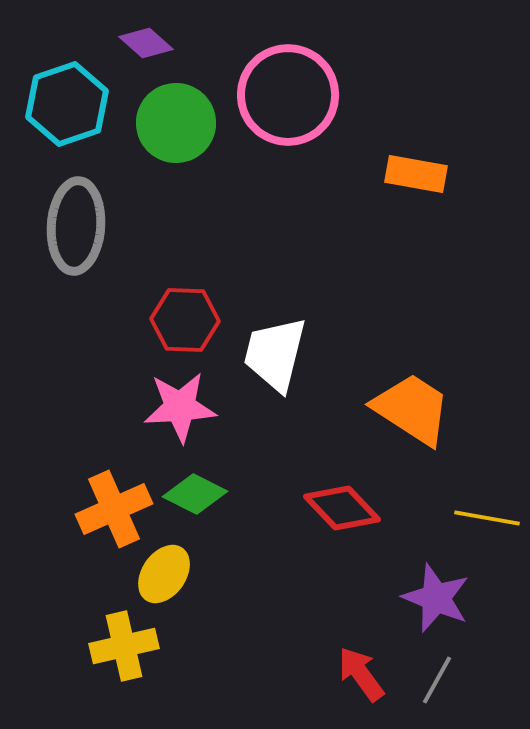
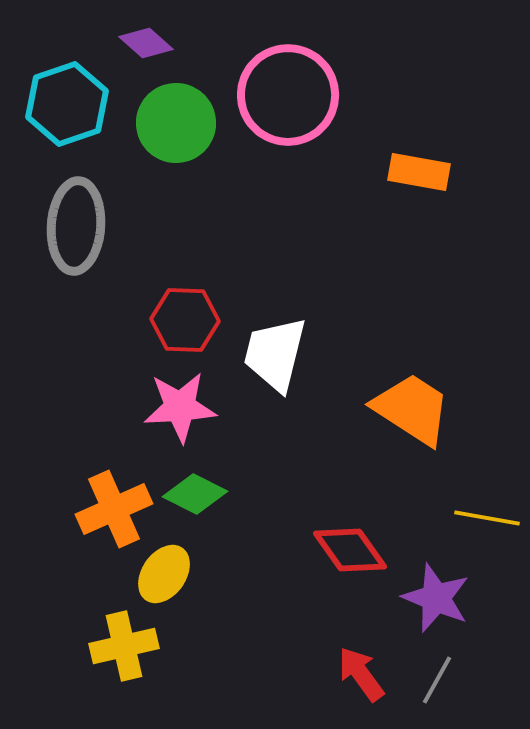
orange rectangle: moved 3 px right, 2 px up
red diamond: moved 8 px right, 42 px down; rotated 8 degrees clockwise
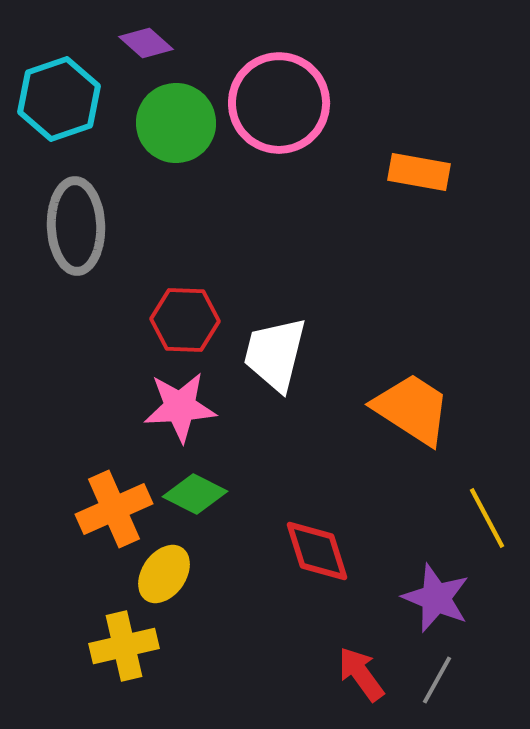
pink circle: moved 9 px left, 8 px down
cyan hexagon: moved 8 px left, 5 px up
gray ellipse: rotated 6 degrees counterclockwise
yellow line: rotated 52 degrees clockwise
red diamond: moved 33 px left, 1 px down; rotated 18 degrees clockwise
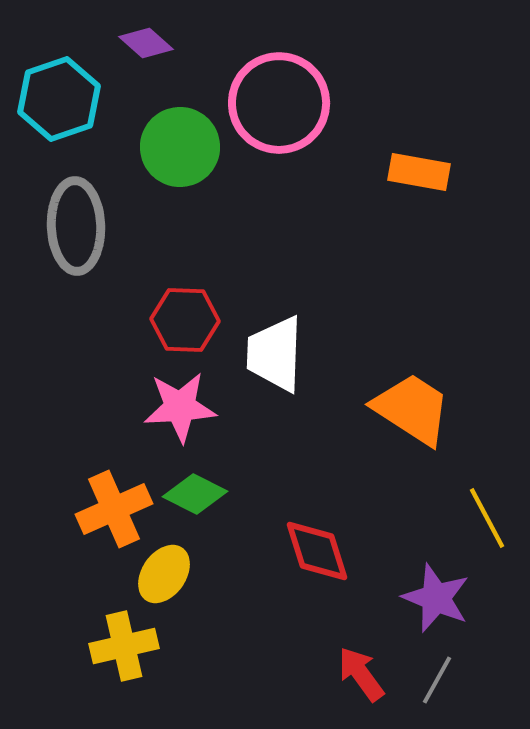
green circle: moved 4 px right, 24 px down
white trapezoid: rotated 12 degrees counterclockwise
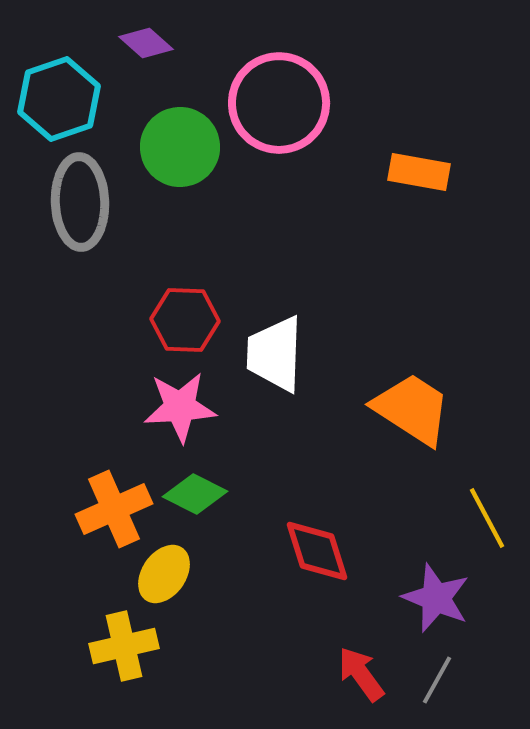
gray ellipse: moved 4 px right, 24 px up
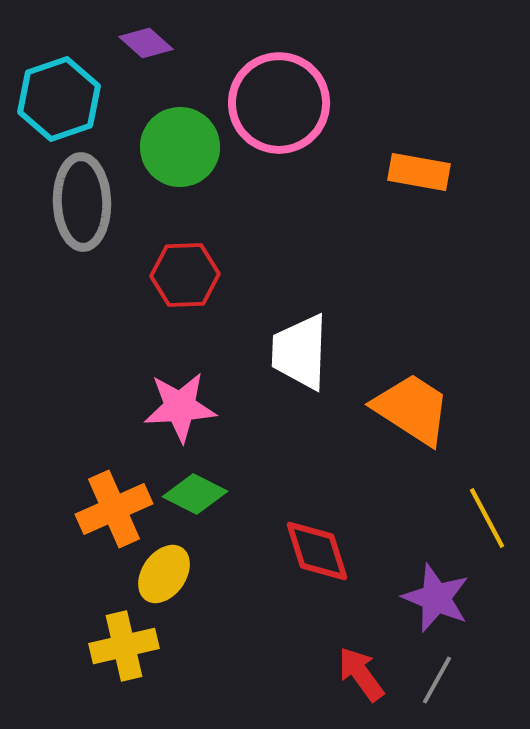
gray ellipse: moved 2 px right
red hexagon: moved 45 px up; rotated 4 degrees counterclockwise
white trapezoid: moved 25 px right, 2 px up
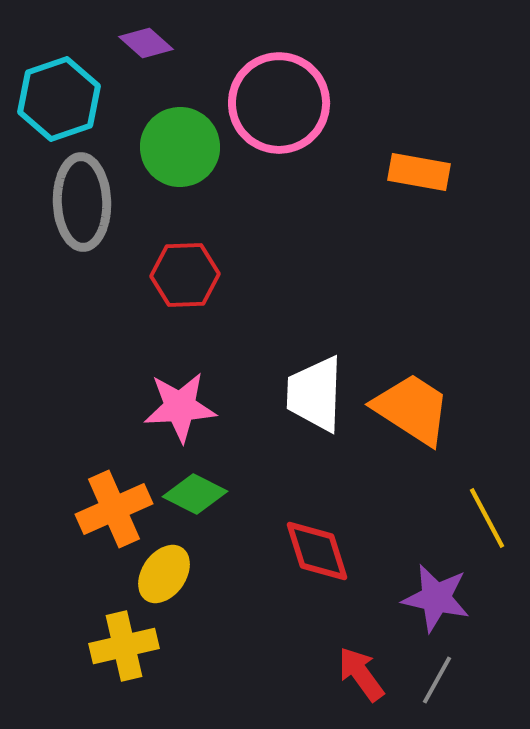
white trapezoid: moved 15 px right, 42 px down
purple star: rotated 10 degrees counterclockwise
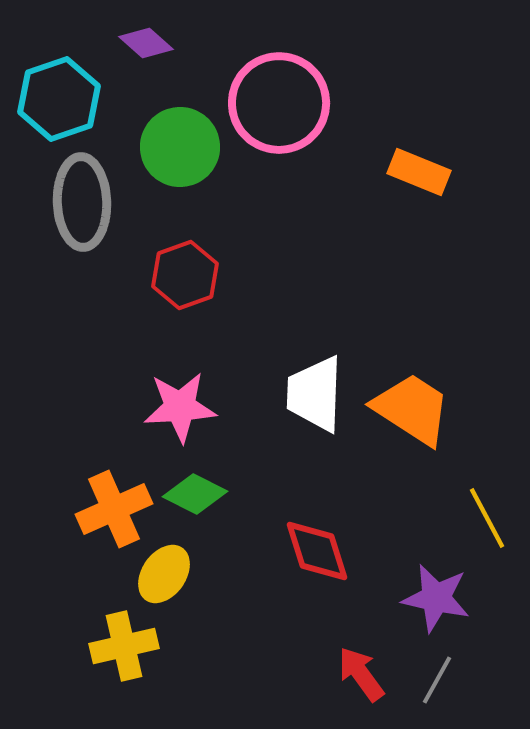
orange rectangle: rotated 12 degrees clockwise
red hexagon: rotated 18 degrees counterclockwise
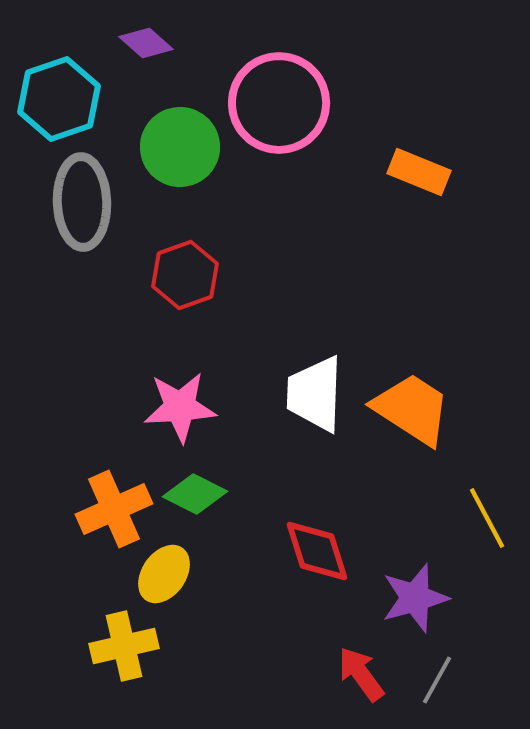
purple star: moved 21 px left; rotated 28 degrees counterclockwise
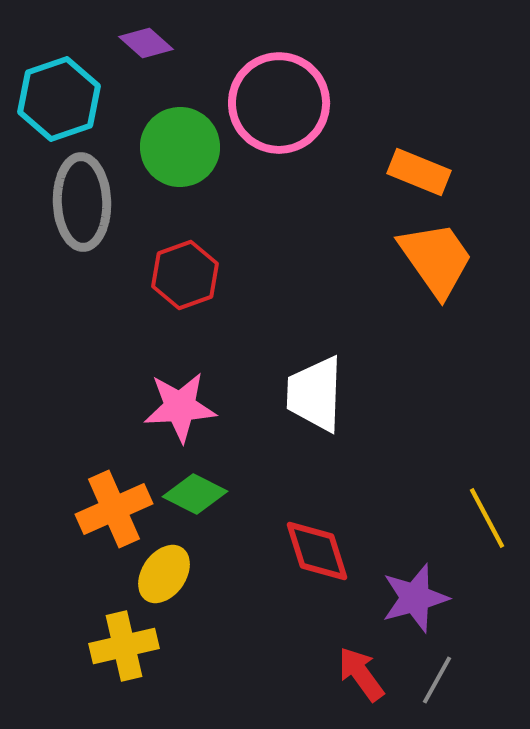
orange trapezoid: moved 24 px right, 150 px up; rotated 22 degrees clockwise
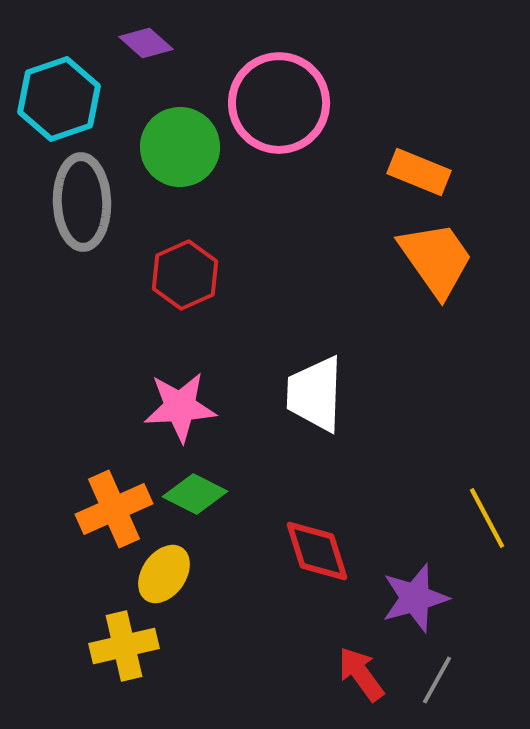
red hexagon: rotated 4 degrees counterclockwise
